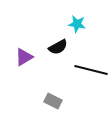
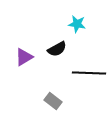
black semicircle: moved 1 px left, 2 px down
black line: moved 2 px left, 3 px down; rotated 12 degrees counterclockwise
gray rectangle: rotated 12 degrees clockwise
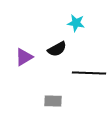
cyan star: moved 1 px left, 1 px up
gray rectangle: rotated 36 degrees counterclockwise
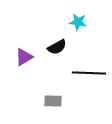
cyan star: moved 2 px right, 1 px up
black semicircle: moved 2 px up
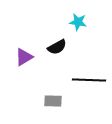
black line: moved 7 px down
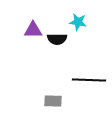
black semicircle: moved 8 px up; rotated 30 degrees clockwise
purple triangle: moved 9 px right, 27 px up; rotated 30 degrees clockwise
